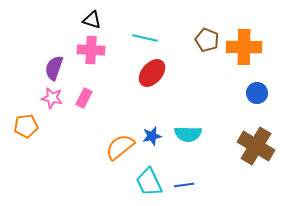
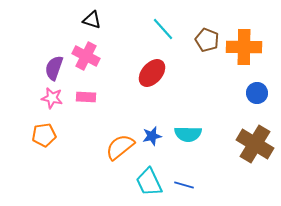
cyan line: moved 18 px right, 9 px up; rotated 35 degrees clockwise
pink cross: moved 5 px left, 6 px down; rotated 24 degrees clockwise
pink rectangle: moved 2 px right, 1 px up; rotated 66 degrees clockwise
orange pentagon: moved 18 px right, 9 px down
brown cross: moved 1 px left, 2 px up
blue line: rotated 24 degrees clockwise
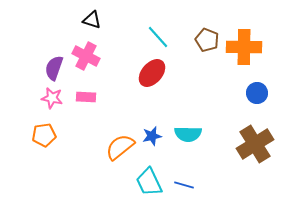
cyan line: moved 5 px left, 8 px down
brown cross: rotated 27 degrees clockwise
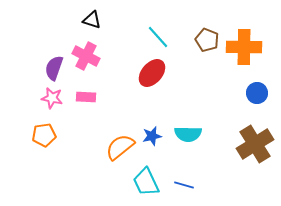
cyan trapezoid: moved 3 px left
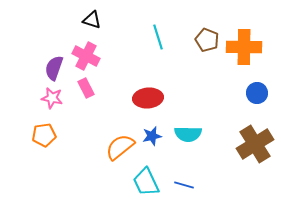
cyan line: rotated 25 degrees clockwise
red ellipse: moved 4 px left, 25 px down; rotated 44 degrees clockwise
pink rectangle: moved 9 px up; rotated 60 degrees clockwise
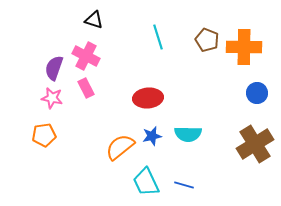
black triangle: moved 2 px right
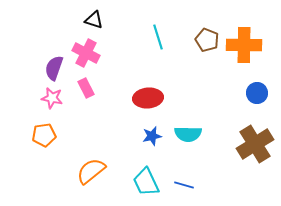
orange cross: moved 2 px up
pink cross: moved 3 px up
orange semicircle: moved 29 px left, 24 px down
